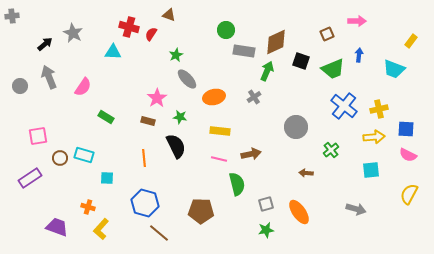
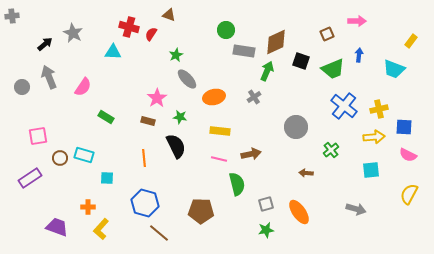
gray circle at (20, 86): moved 2 px right, 1 px down
blue square at (406, 129): moved 2 px left, 2 px up
orange cross at (88, 207): rotated 16 degrees counterclockwise
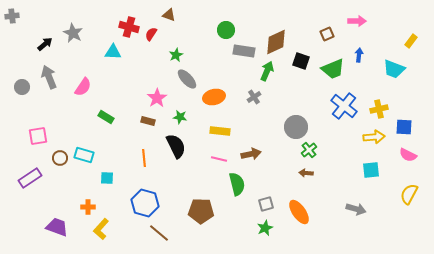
green cross at (331, 150): moved 22 px left
green star at (266, 230): moved 1 px left, 2 px up; rotated 14 degrees counterclockwise
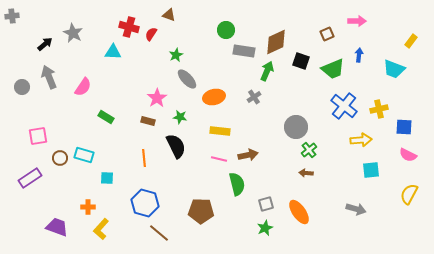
yellow arrow at (374, 137): moved 13 px left, 3 px down
brown arrow at (251, 154): moved 3 px left, 1 px down
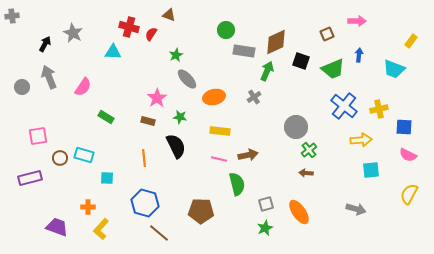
black arrow at (45, 44): rotated 21 degrees counterclockwise
purple rectangle at (30, 178): rotated 20 degrees clockwise
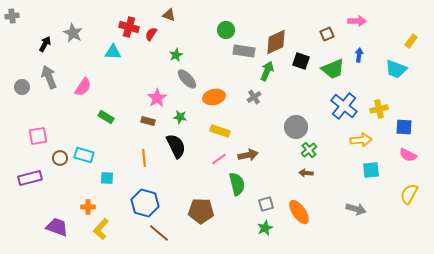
cyan trapezoid at (394, 69): moved 2 px right
yellow rectangle at (220, 131): rotated 12 degrees clockwise
pink line at (219, 159): rotated 49 degrees counterclockwise
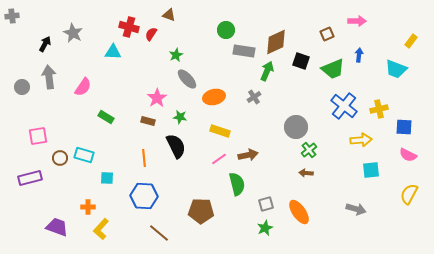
gray arrow at (49, 77): rotated 15 degrees clockwise
blue hexagon at (145, 203): moved 1 px left, 7 px up; rotated 12 degrees counterclockwise
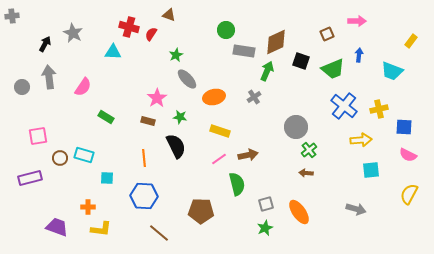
cyan trapezoid at (396, 69): moved 4 px left, 2 px down
yellow L-shape at (101, 229): rotated 125 degrees counterclockwise
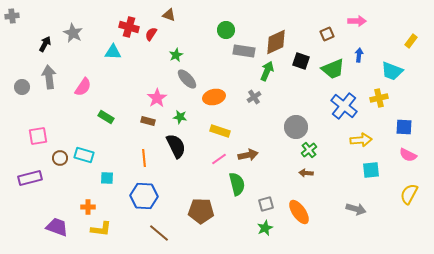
yellow cross at (379, 109): moved 11 px up
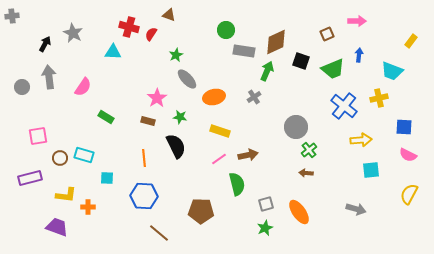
yellow L-shape at (101, 229): moved 35 px left, 34 px up
